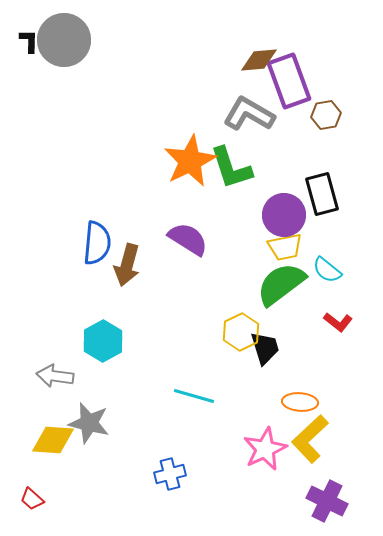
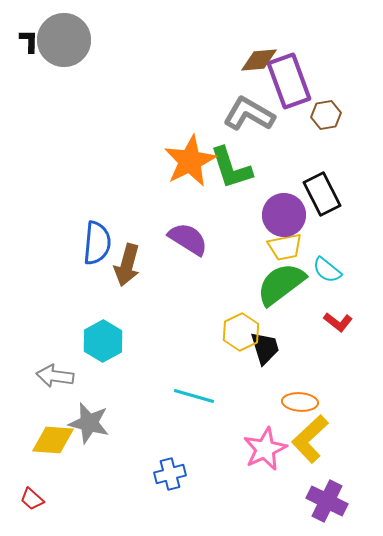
black rectangle: rotated 12 degrees counterclockwise
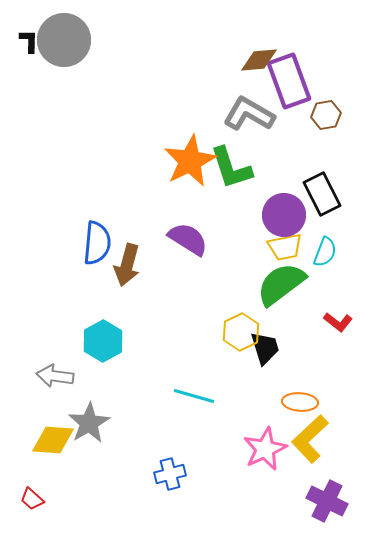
cyan semicircle: moved 2 px left, 18 px up; rotated 108 degrees counterclockwise
gray star: rotated 27 degrees clockwise
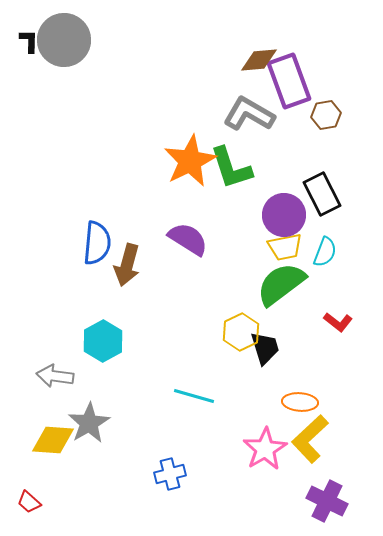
pink star: rotated 6 degrees counterclockwise
red trapezoid: moved 3 px left, 3 px down
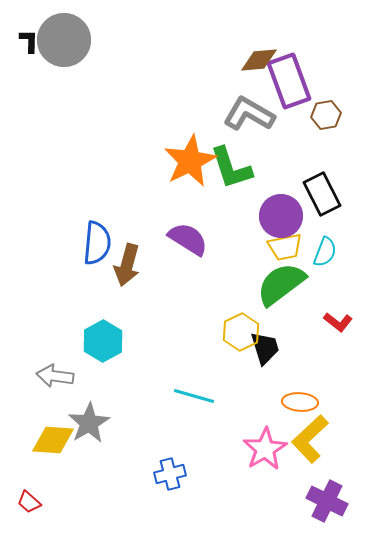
purple circle: moved 3 px left, 1 px down
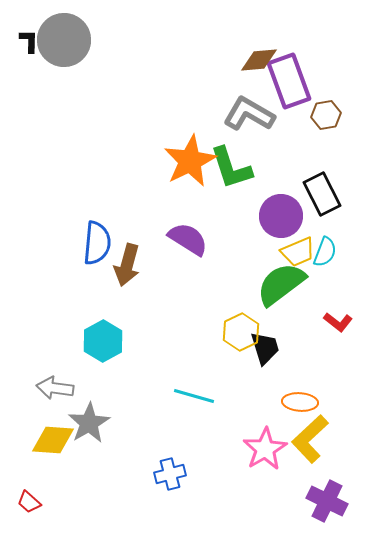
yellow trapezoid: moved 13 px right, 5 px down; rotated 12 degrees counterclockwise
gray arrow: moved 12 px down
